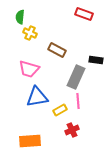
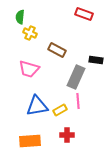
blue triangle: moved 9 px down
red cross: moved 5 px left, 5 px down; rotated 24 degrees clockwise
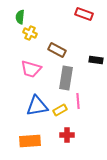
pink trapezoid: moved 2 px right
gray rectangle: moved 10 px left, 1 px down; rotated 15 degrees counterclockwise
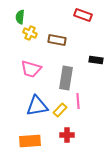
red rectangle: moved 1 px left, 1 px down
brown rectangle: moved 10 px up; rotated 18 degrees counterclockwise
yellow rectangle: rotated 16 degrees counterclockwise
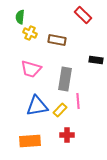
red rectangle: rotated 24 degrees clockwise
gray rectangle: moved 1 px left, 1 px down
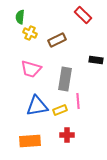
brown rectangle: rotated 36 degrees counterclockwise
yellow rectangle: rotated 24 degrees clockwise
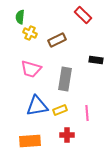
pink line: moved 9 px right, 12 px down
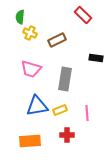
black rectangle: moved 2 px up
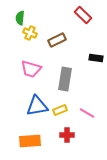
green semicircle: moved 1 px down
pink line: rotated 56 degrees counterclockwise
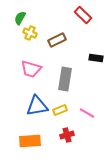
green semicircle: rotated 24 degrees clockwise
red cross: rotated 16 degrees counterclockwise
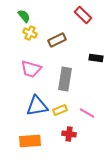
green semicircle: moved 4 px right, 2 px up; rotated 112 degrees clockwise
red cross: moved 2 px right, 1 px up; rotated 24 degrees clockwise
